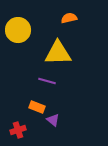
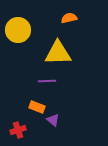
purple line: rotated 18 degrees counterclockwise
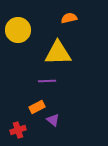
orange rectangle: rotated 49 degrees counterclockwise
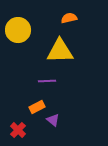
yellow triangle: moved 2 px right, 2 px up
red cross: rotated 28 degrees counterclockwise
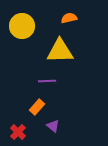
yellow circle: moved 4 px right, 4 px up
orange rectangle: rotated 21 degrees counterclockwise
purple triangle: moved 6 px down
red cross: moved 2 px down
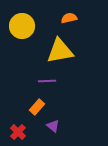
yellow triangle: rotated 8 degrees counterclockwise
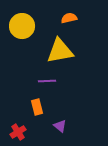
orange rectangle: rotated 56 degrees counterclockwise
purple triangle: moved 7 px right
red cross: rotated 14 degrees clockwise
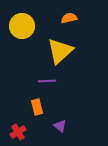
yellow triangle: rotated 32 degrees counterclockwise
